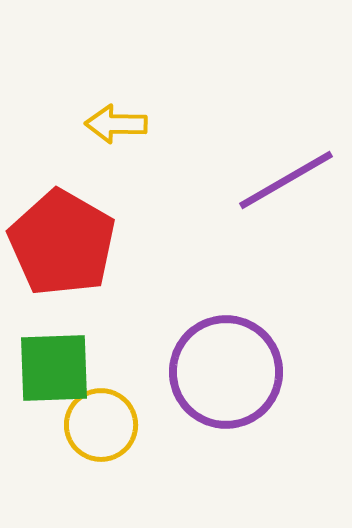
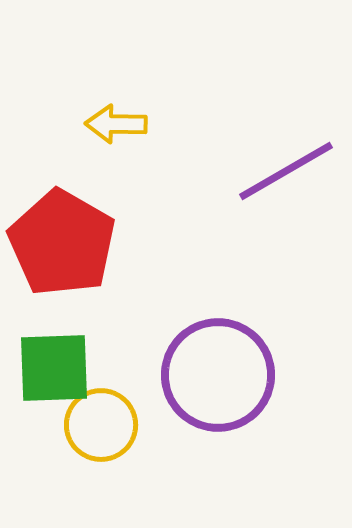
purple line: moved 9 px up
purple circle: moved 8 px left, 3 px down
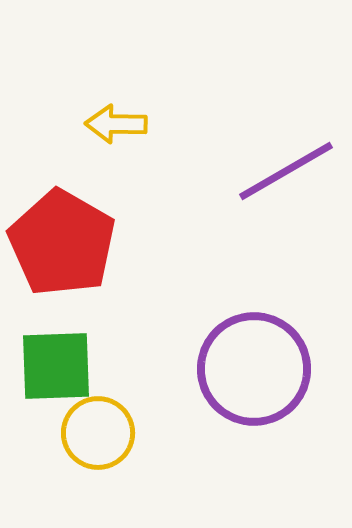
green square: moved 2 px right, 2 px up
purple circle: moved 36 px right, 6 px up
yellow circle: moved 3 px left, 8 px down
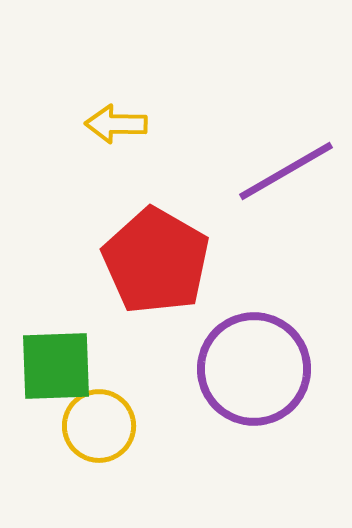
red pentagon: moved 94 px right, 18 px down
yellow circle: moved 1 px right, 7 px up
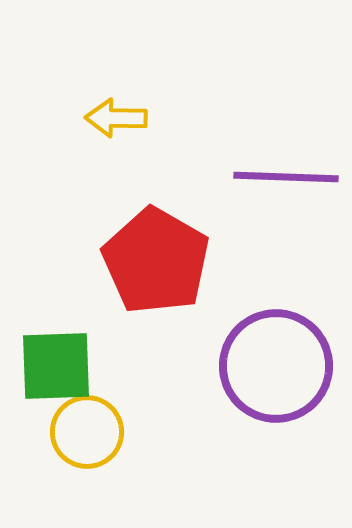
yellow arrow: moved 6 px up
purple line: moved 6 px down; rotated 32 degrees clockwise
purple circle: moved 22 px right, 3 px up
yellow circle: moved 12 px left, 6 px down
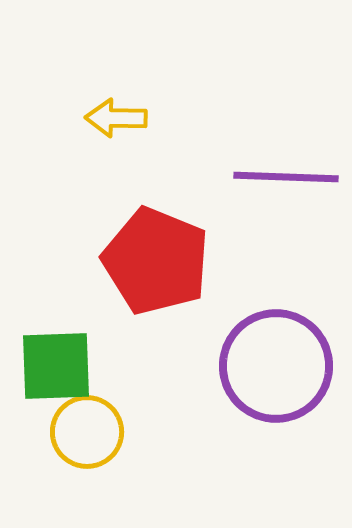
red pentagon: rotated 8 degrees counterclockwise
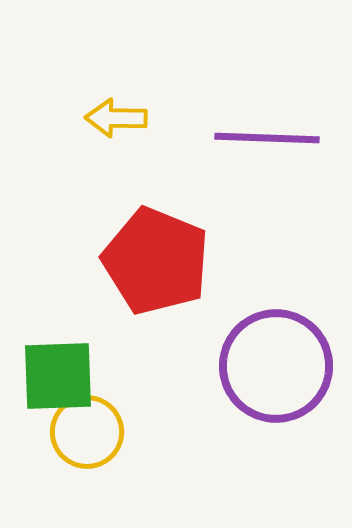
purple line: moved 19 px left, 39 px up
green square: moved 2 px right, 10 px down
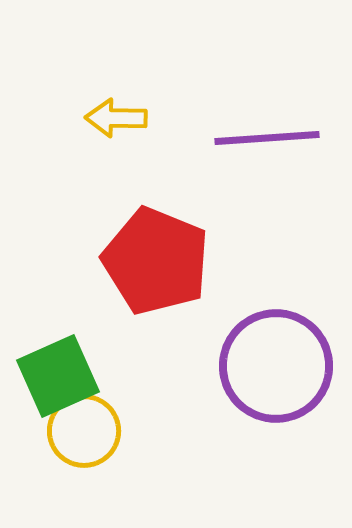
purple line: rotated 6 degrees counterclockwise
green square: rotated 22 degrees counterclockwise
yellow circle: moved 3 px left, 1 px up
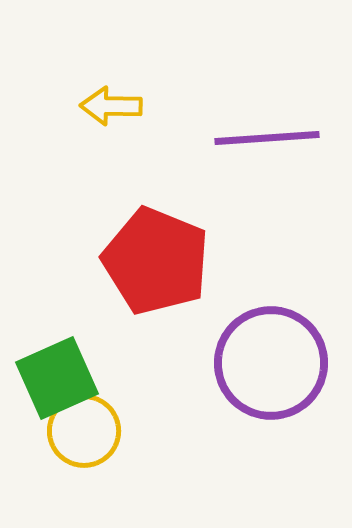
yellow arrow: moved 5 px left, 12 px up
purple circle: moved 5 px left, 3 px up
green square: moved 1 px left, 2 px down
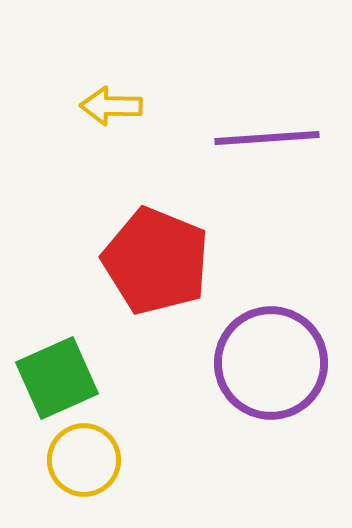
yellow circle: moved 29 px down
